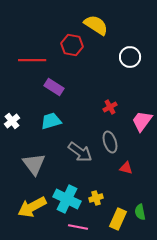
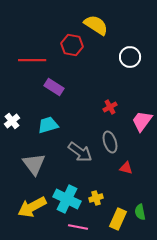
cyan trapezoid: moved 3 px left, 4 px down
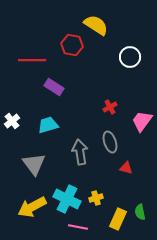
gray arrow: rotated 135 degrees counterclockwise
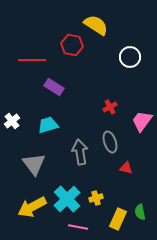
cyan cross: rotated 20 degrees clockwise
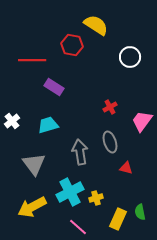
cyan cross: moved 3 px right, 7 px up; rotated 16 degrees clockwise
pink line: rotated 30 degrees clockwise
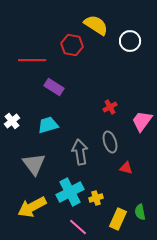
white circle: moved 16 px up
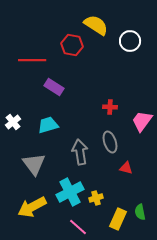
red cross: rotated 32 degrees clockwise
white cross: moved 1 px right, 1 px down
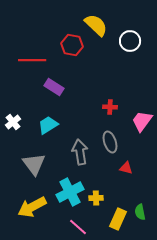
yellow semicircle: rotated 10 degrees clockwise
cyan trapezoid: rotated 15 degrees counterclockwise
yellow cross: rotated 16 degrees clockwise
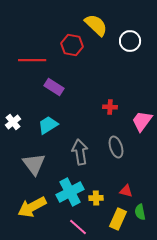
gray ellipse: moved 6 px right, 5 px down
red triangle: moved 23 px down
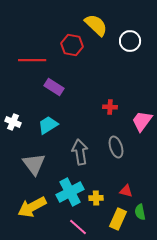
white cross: rotated 28 degrees counterclockwise
